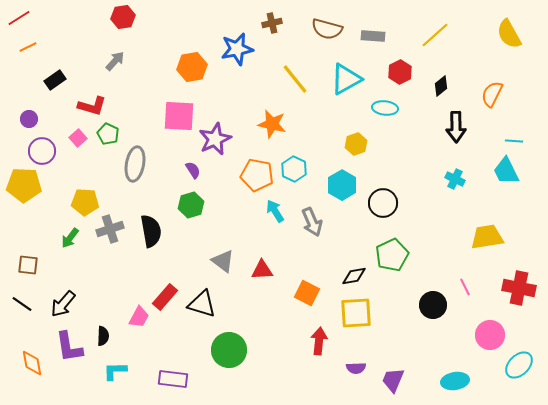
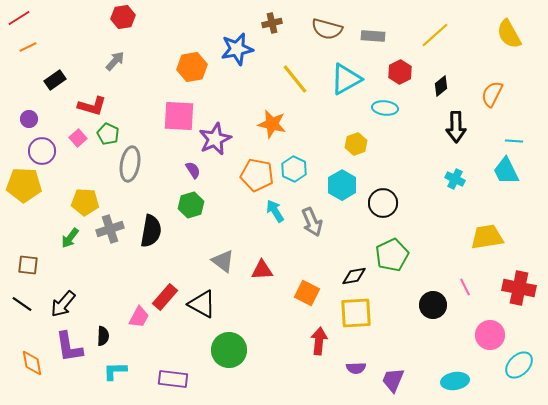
gray ellipse at (135, 164): moved 5 px left
black semicircle at (151, 231): rotated 20 degrees clockwise
black triangle at (202, 304): rotated 12 degrees clockwise
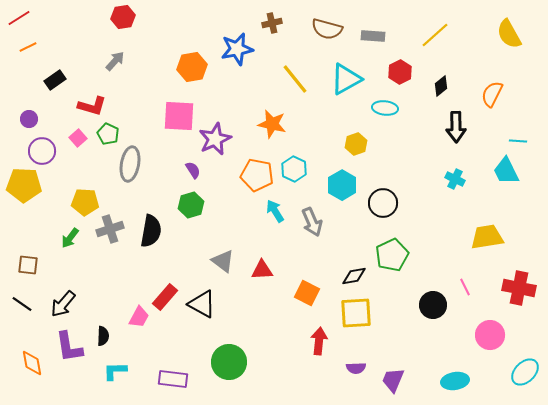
cyan line at (514, 141): moved 4 px right
green circle at (229, 350): moved 12 px down
cyan ellipse at (519, 365): moved 6 px right, 7 px down
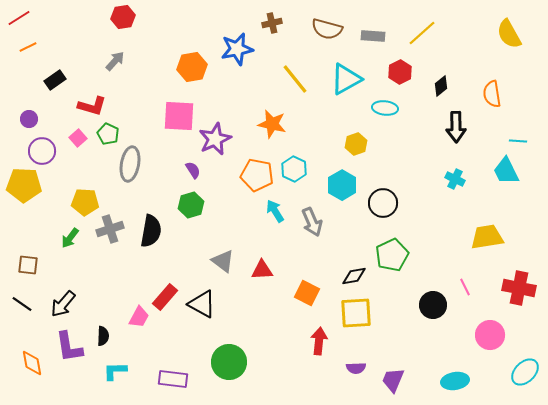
yellow line at (435, 35): moved 13 px left, 2 px up
orange semicircle at (492, 94): rotated 36 degrees counterclockwise
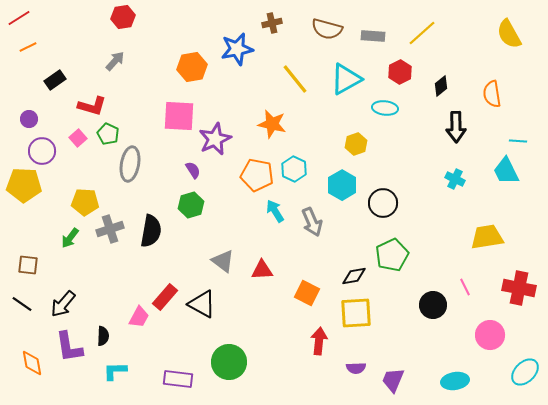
purple rectangle at (173, 379): moved 5 px right
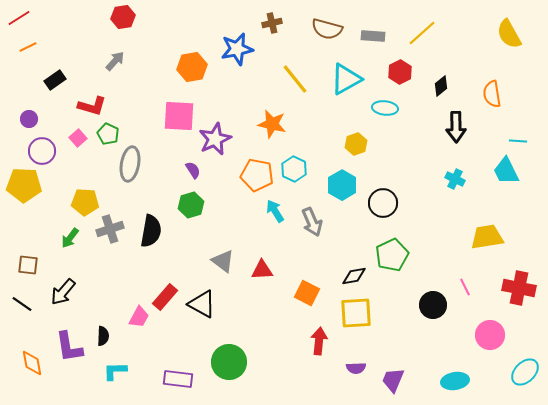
black arrow at (63, 304): moved 12 px up
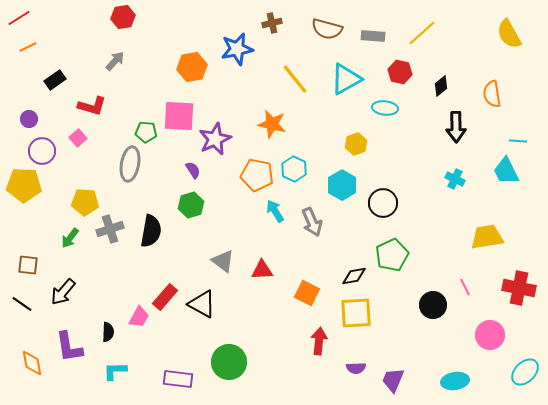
red hexagon at (400, 72): rotated 20 degrees counterclockwise
green pentagon at (108, 134): moved 38 px right, 2 px up; rotated 20 degrees counterclockwise
black semicircle at (103, 336): moved 5 px right, 4 px up
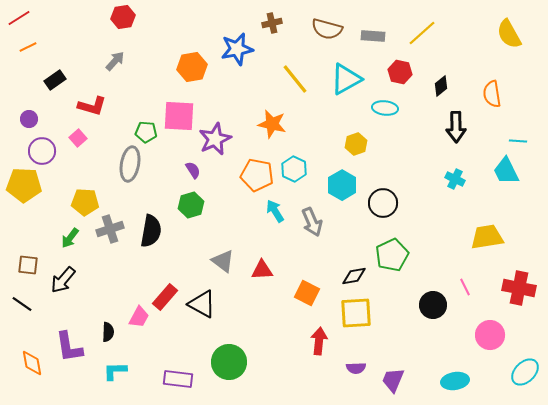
black arrow at (63, 292): moved 12 px up
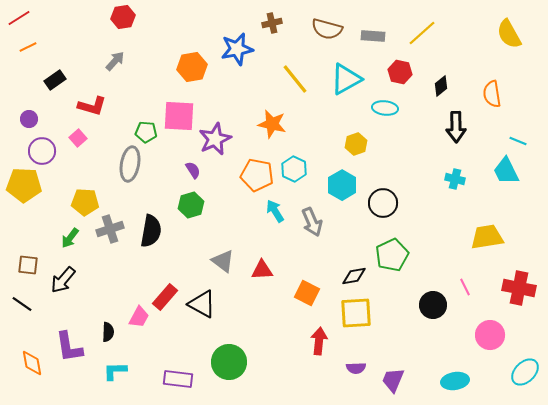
cyan line at (518, 141): rotated 18 degrees clockwise
cyan cross at (455, 179): rotated 12 degrees counterclockwise
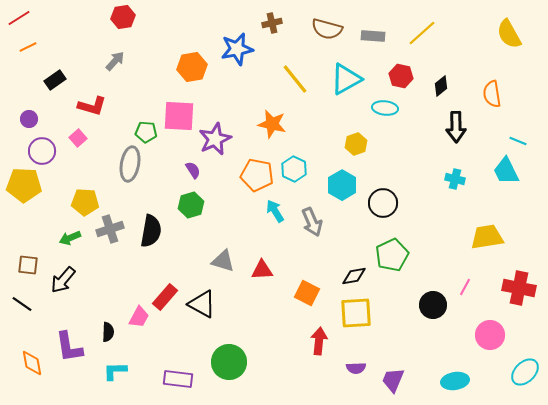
red hexagon at (400, 72): moved 1 px right, 4 px down
green arrow at (70, 238): rotated 30 degrees clockwise
gray triangle at (223, 261): rotated 20 degrees counterclockwise
pink line at (465, 287): rotated 54 degrees clockwise
